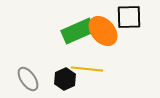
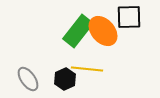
green rectangle: rotated 28 degrees counterclockwise
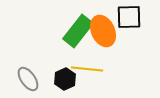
orange ellipse: rotated 16 degrees clockwise
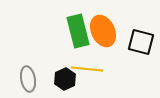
black square: moved 12 px right, 25 px down; rotated 16 degrees clockwise
green rectangle: rotated 52 degrees counterclockwise
gray ellipse: rotated 25 degrees clockwise
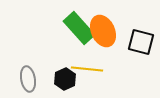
green rectangle: moved 1 px right, 3 px up; rotated 28 degrees counterclockwise
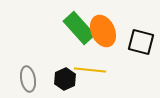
yellow line: moved 3 px right, 1 px down
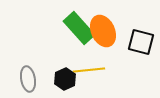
yellow line: moved 1 px left; rotated 12 degrees counterclockwise
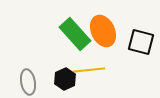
green rectangle: moved 4 px left, 6 px down
gray ellipse: moved 3 px down
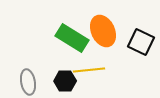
green rectangle: moved 3 px left, 4 px down; rotated 16 degrees counterclockwise
black square: rotated 12 degrees clockwise
black hexagon: moved 2 px down; rotated 25 degrees clockwise
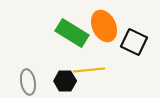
orange ellipse: moved 1 px right, 5 px up
green rectangle: moved 5 px up
black square: moved 7 px left
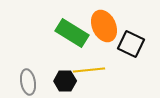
black square: moved 3 px left, 2 px down
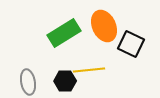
green rectangle: moved 8 px left; rotated 64 degrees counterclockwise
